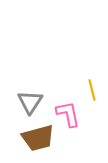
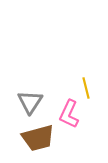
yellow line: moved 6 px left, 2 px up
pink L-shape: moved 1 px right; rotated 144 degrees counterclockwise
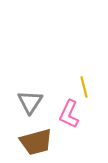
yellow line: moved 2 px left, 1 px up
brown trapezoid: moved 2 px left, 4 px down
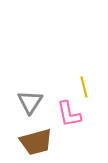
pink L-shape: rotated 36 degrees counterclockwise
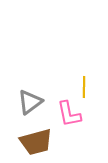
yellow line: rotated 15 degrees clockwise
gray triangle: rotated 20 degrees clockwise
